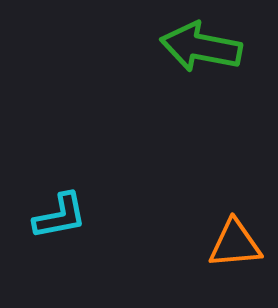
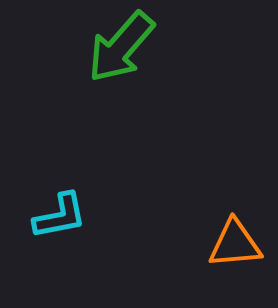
green arrow: moved 80 px left; rotated 60 degrees counterclockwise
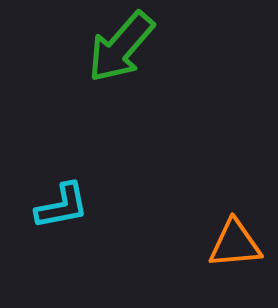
cyan L-shape: moved 2 px right, 10 px up
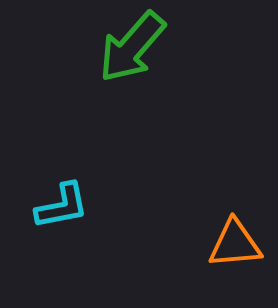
green arrow: moved 11 px right
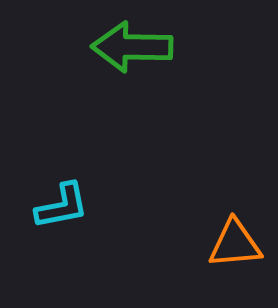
green arrow: rotated 50 degrees clockwise
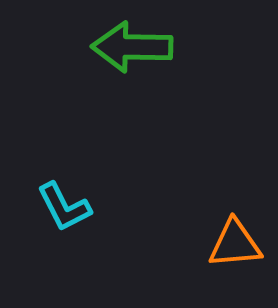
cyan L-shape: moved 2 px right, 1 px down; rotated 74 degrees clockwise
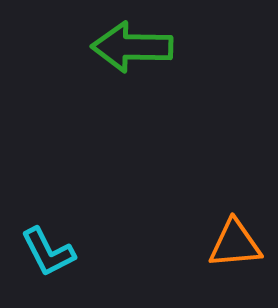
cyan L-shape: moved 16 px left, 45 px down
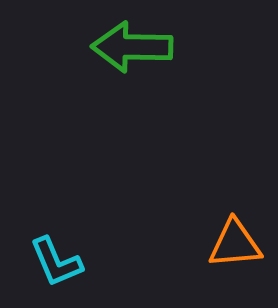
cyan L-shape: moved 8 px right, 10 px down; rotated 4 degrees clockwise
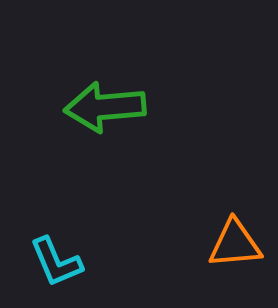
green arrow: moved 27 px left, 60 px down; rotated 6 degrees counterclockwise
